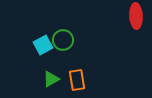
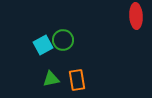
green triangle: rotated 18 degrees clockwise
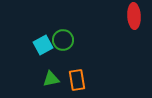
red ellipse: moved 2 px left
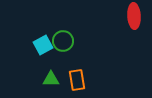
green circle: moved 1 px down
green triangle: rotated 12 degrees clockwise
